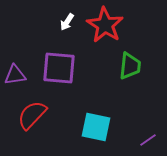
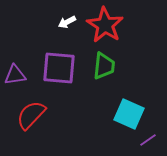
white arrow: rotated 30 degrees clockwise
green trapezoid: moved 26 px left
red semicircle: moved 1 px left
cyan square: moved 33 px right, 13 px up; rotated 12 degrees clockwise
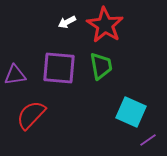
green trapezoid: moved 3 px left; rotated 16 degrees counterclockwise
cyan square: moved 2 px right, 2 px up
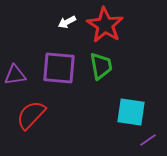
cyan square: rotated 16 degrees counterclockwise
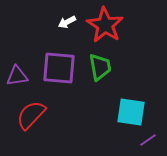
green trapezoid: moved 1 px left, 1 px down
purple triangle: moved 2 px right, 1 px down
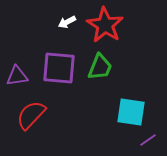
green trapezoid: rotated 32 degrees clockwise
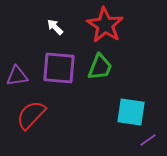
white arrow: moved 12 px left, 5 px down; rotated 72 degrees clockwise
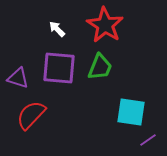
white arrow: moved 2 px right, 2 px down
purple triangle: moved 1 px right, 2 px down; rotated 25 degrees clockwise
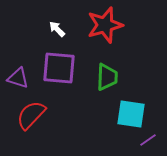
red star: rotated 24 degrees clockwise
green trapezoid: moved 7 px right, 10 px down; rotated 20 degrees counterclockwise
cyan square: moved 2 px down
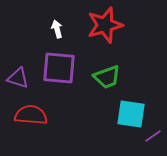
white arrow: rotated 30 degrees clockwise
green trapezoid: rotated 68 degrees clockwise
red semicircle: rotated 52 degrees clockwise
purple line: moved 5 px right, 4 px up
